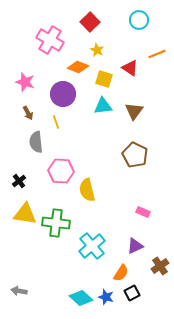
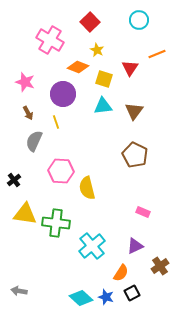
red triangle: rotated 30 degrees clockwise
gray semicircle: moved 2 px left, 1 px up; rotated 30 degrees clockwise
black cross: moved 5 px left, 1 px up
yellow semicircle: moved 2 px up
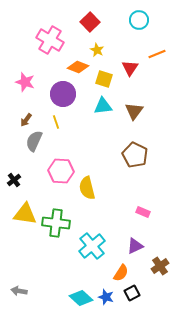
brown arrow: moved 2 px left, 7 px down; rotated 64 degrees clockwise
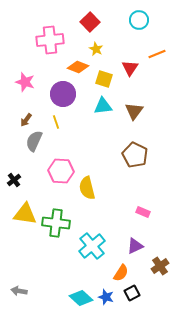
pink cross: rotated 36 degrees counterclockwise
yellow star: moved 1 px left, 1 px up
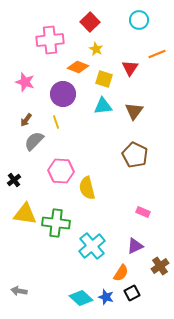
gray semicircle: rotated 20 degrees clockwise
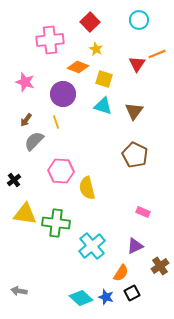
red triangle: moved 7 px right, 4 px up
cyan triangle: rotated 24 degrees clockwise
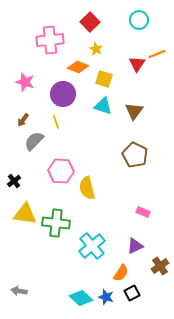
brown arrow: moved 3 px left
black cross: moved 1 px down
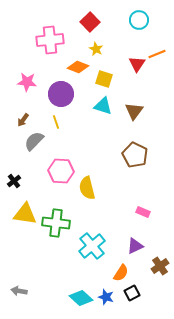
pink star: moved 2 px right; rotated 12 degrees counterclockwise
purple circle: moved 2 px left
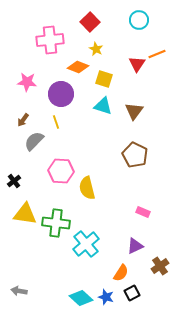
cyan cross: moved 6 px left, 2 px up
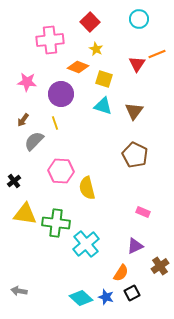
cyan circle: moved 1 px up
yellow line: moved 1 px left, 1 px down
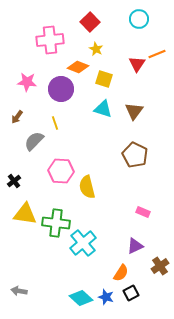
purple circle: moved 5 px up
cyan triangle: moved 3 px down
brown arrow: moved 6 px left, 3 px up
yellow semicircle: moved 1 px up
cyan cross: moved 3 px left, 1 px up
black square: moved 1 px left
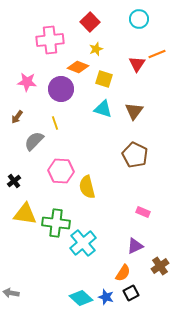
yellow star: rotated 24 degrees clockwise
orange semicircle: moved 2 px right
gray arrow: moved 8 px left, 2 px down
